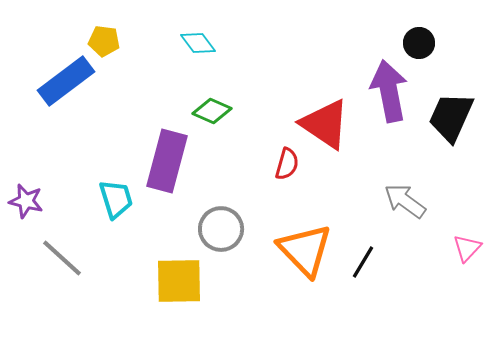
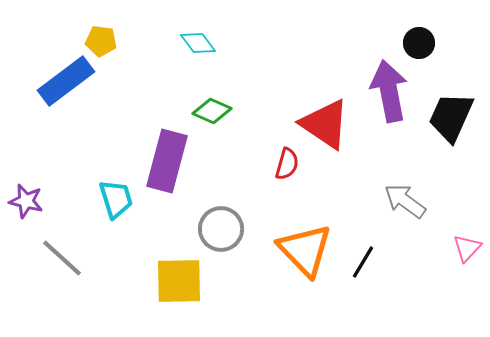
yellow pentagon: moved 3 px left
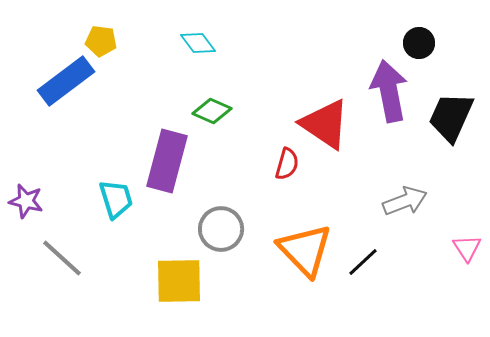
gray arrow: rotated 123 degrees clockwise
pink triangle: rotated 16 degrees counterclockwise
black line: rotated 16 degrees clockwise
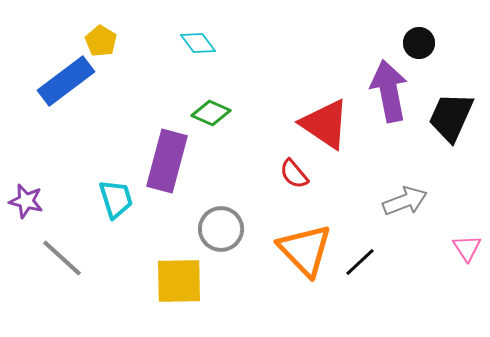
yellow pentagon: rotated 24 degrees clockwise
green diamond: moved 1 px left, 2 px down
red semicircle: moved 7 px right, 10 px down; rotated 124 degrees clockwise
black line: moved 3 px left
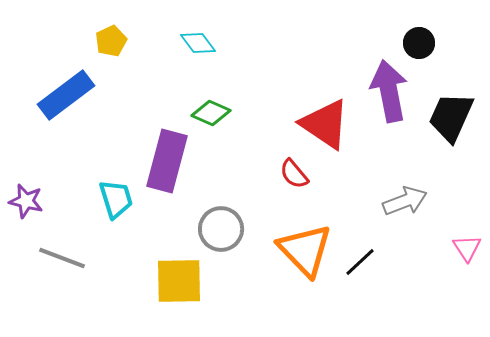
yellow pentagon: moved 10 px right; rotated 16 degrees clockwise
blue rectangle: moved 14 px down
gray line: rotated 21 degrees counterclockwise
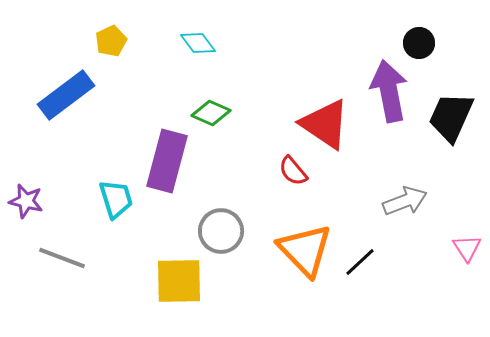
red semicircle: moved 1 px left, 3 px up
gray circle: moved 2 px down
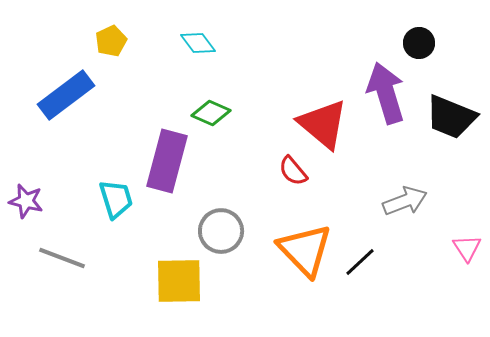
purple arrow: moved 3 px left, 2 px down; rotated 6 degrees counterclockwise
black trapezoid: rotated 92 degrees counterclockwise
red triangle: moved 2 px left; rotated 6 degrees clockwise
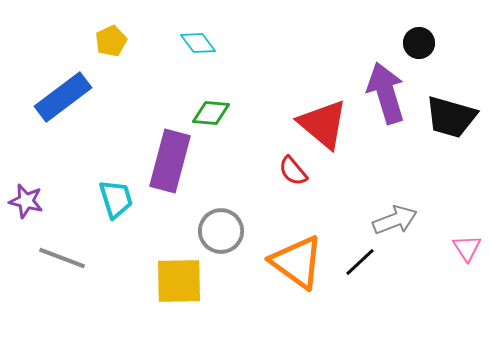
blue rectangle: moved 3 px left, 2 px down
green diamond: rotated 18 degrees counterclockwise
black trapezoid: rotated 6 degrees counterclockwise
purple rectangle: moved 3 px right
gray arrow: moved 10 px left, 19 px down
orange triangle: moved 8 px left, 12 px down; rotated 10 degrees counterclockwise
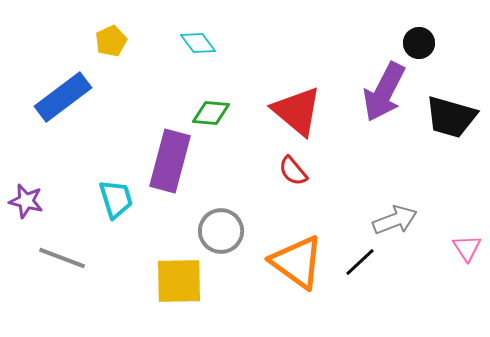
purple arrow: moved 2 px left, 1 px up; rotated 136 degrees counterclockwise
red triangle: moved 26 px left, 13 px up
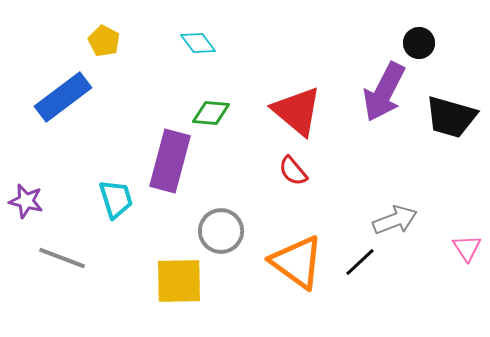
yellow pentagon: moved 7 px left; rotated 20 degrees counterclockwise
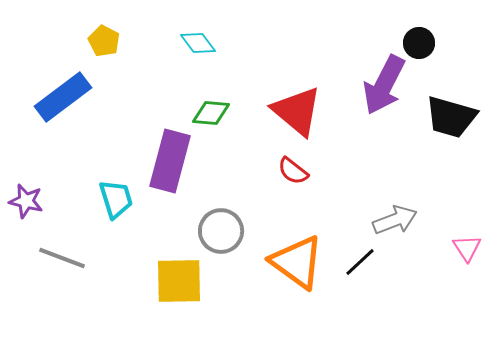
purple arrow: moved 7 px up
red semicircle: rotated 12 degrees counterclockwise
